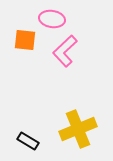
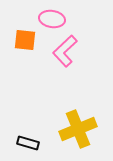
black rectangle: moved 2 px down; rotated 15 degrees counterclockwise
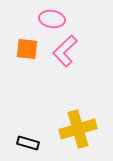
orange square: moved 2 px right, 9 px down
yellow cross: rotated 6 degrees clockwise
